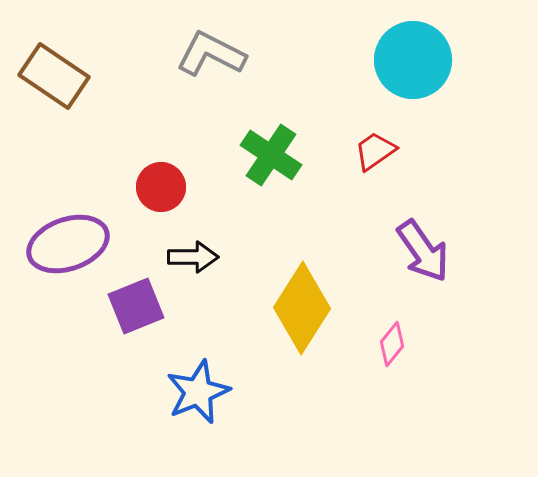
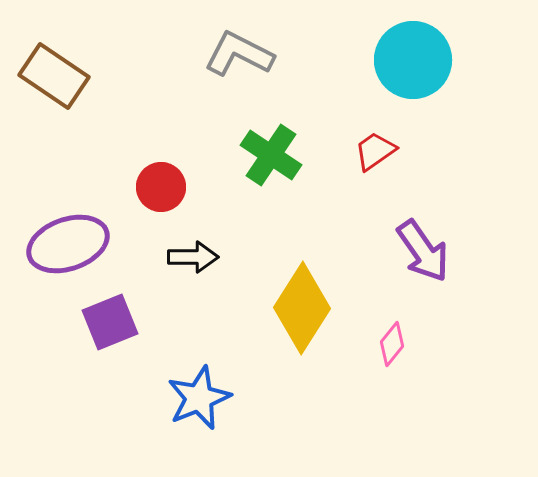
gray L-shape: moved 28 px right
purple square: moved 26 px left, 16 px down
blue star: moved 1 px right, 6 px down
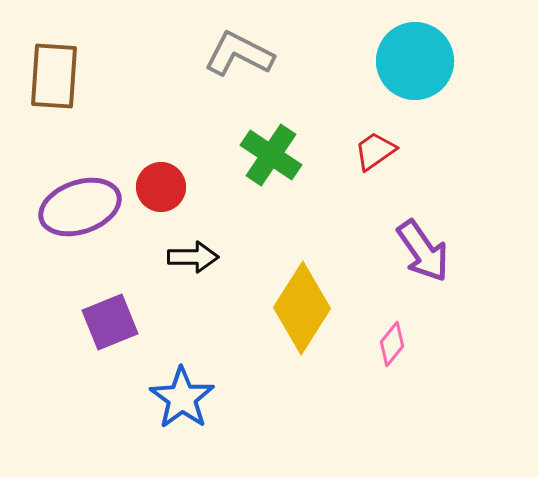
cyan circle: moved 2 px right, 1 px down
brown rectangle: rotated 60 degrees clockwise
purple ellipse: moved 12 px right, 37 px up
blue star: moved 17 px left; rotated 14 degrees counterclockwise
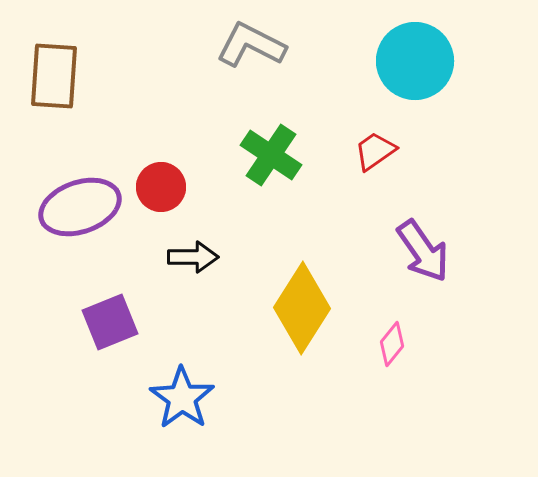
gray L-shape: moved 12 px right, 9 px up
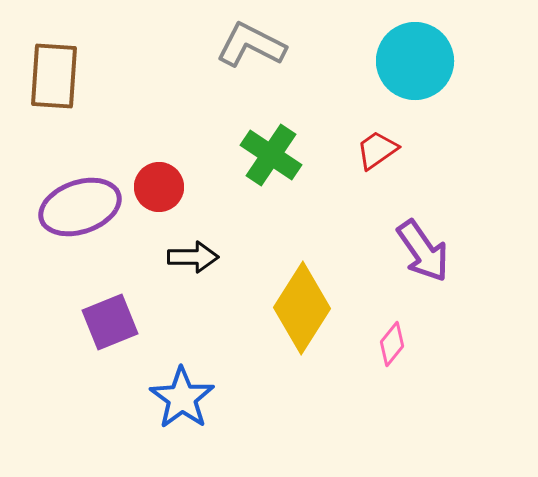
red trapezoid: moved 2 px right, 1 px up
red circle: moved 2 px left
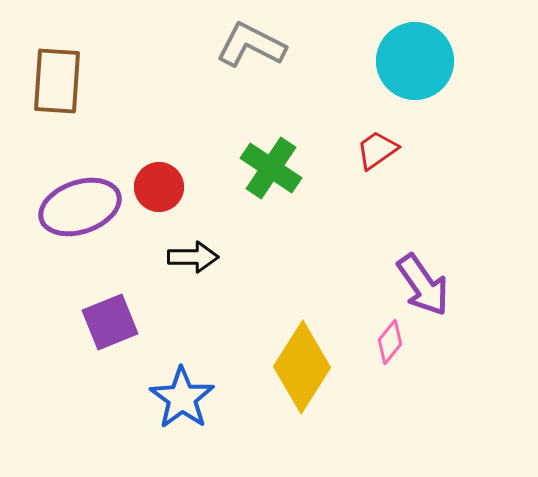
brown rectangle: moved 3 px right, 5 px down
green cross: moved 13 px down
purple arrow: moved 34 px down
yellow diamond: moved 59 px down
pink diamond: moved 2 px left, 2 px up
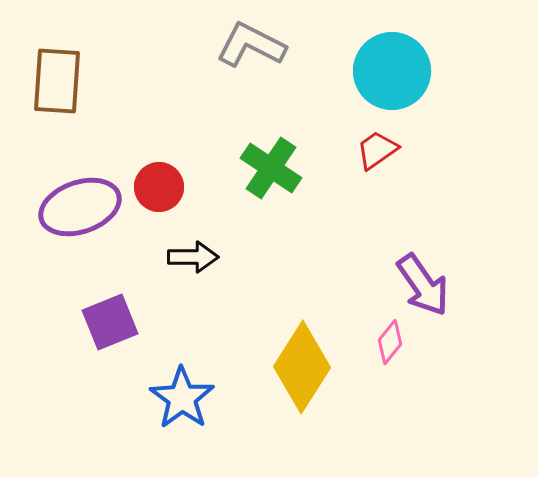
cyan circle: moved 23 px left, 10 px down
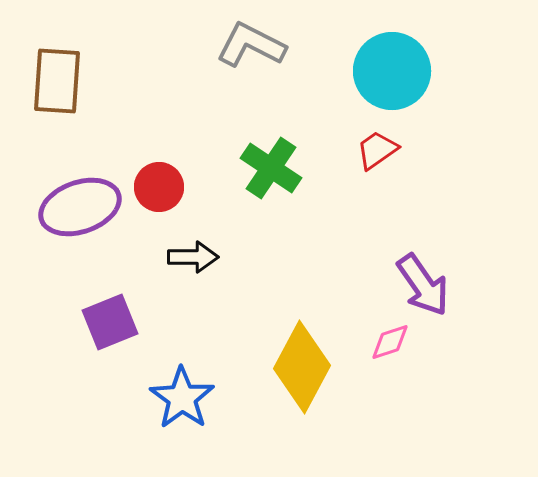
pink diamond: rotated 33 degrees clockwise
yellow diamond: rotated 4 degrees counterclockwise
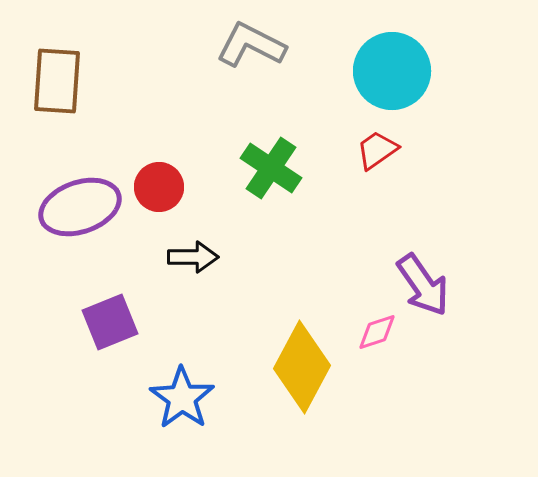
pink diamond: moved 13 px left, 10 px up
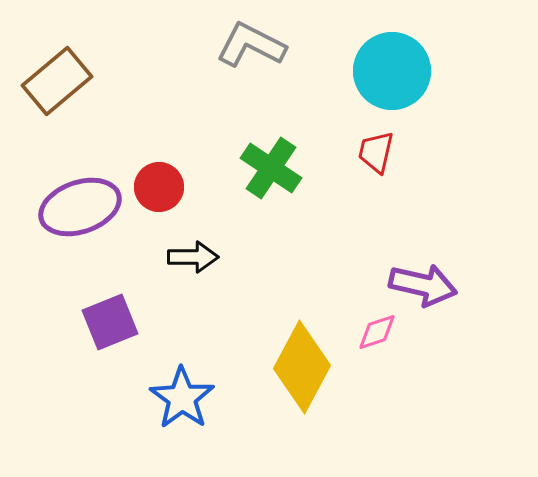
brown rectangle: rotated 46 degrees clockwise
red trapezoid: moved 1 px left, 2 px down; rotated 42 degrees counterclockwise
purple arrow: rotated 42 degrees counterclockwise
